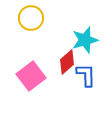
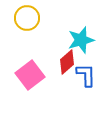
yellow circle: moved 4 px left
cyan star: moved 4 px left
pink square: moved 1 px left, 1 px up
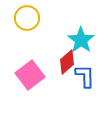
cyan star: rotated 20 degrees counterclockwise
blue L-shape: moved 1 px left, 1 px down
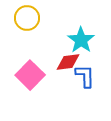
red diamond: moved 1 px right; rotated 35 degrees clockwise
pink square: rotated 8 degrees counterclockwise
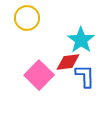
pink square: moved 9 px right
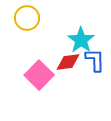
blue L-shape: moved 10 px right, 16 px up
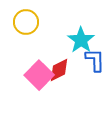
yellow circle: moved 1 px left, 4 px down
red diamond: moved 9 px left, 8 px down; rotated 20 degrees counterclockwise
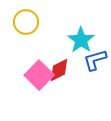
blue L-shape: rotated 105 degrees counterclockwise
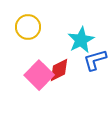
yellow circle: moved 2 px right, 5 px down
cyan star: rotated 8 degrees clockwise
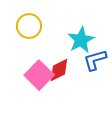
yellow circle: moved 1 px right, 1 px up
